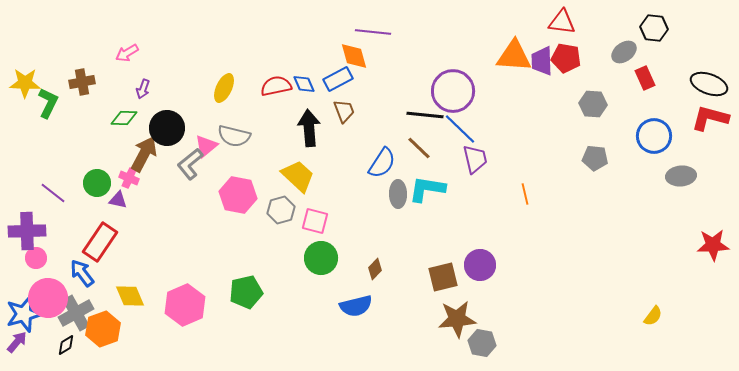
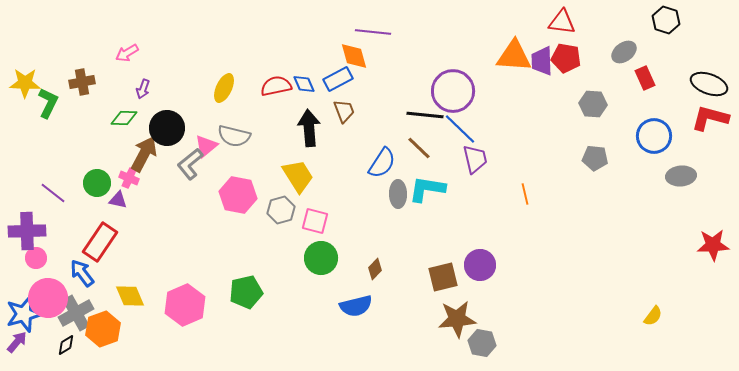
black hexagon at (654, 28): moved 12 px right, 8 px up; rotated 12 degrees clockwise
yellow trapezoid at (298, 176): rotated 15 degrees clockwise
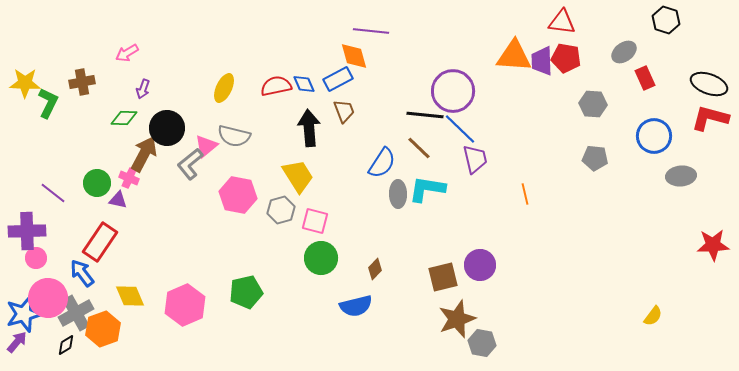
purple line at (373, 32): moved 2 px left, 1 px up
brown star at (457, 319): rotated 15 degrees counterclockwise
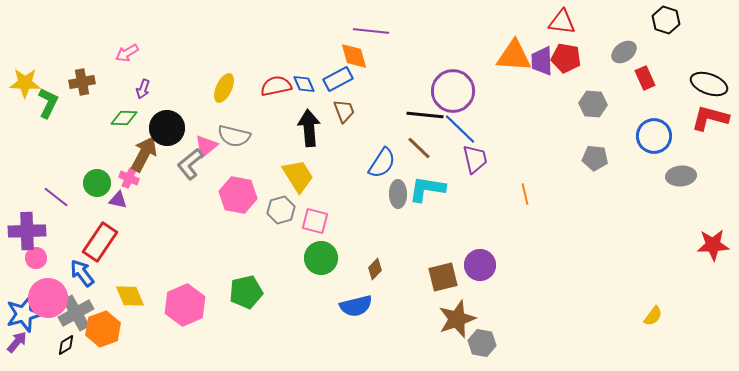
purple line at (53, 193): moved 3 px right, 4 px down
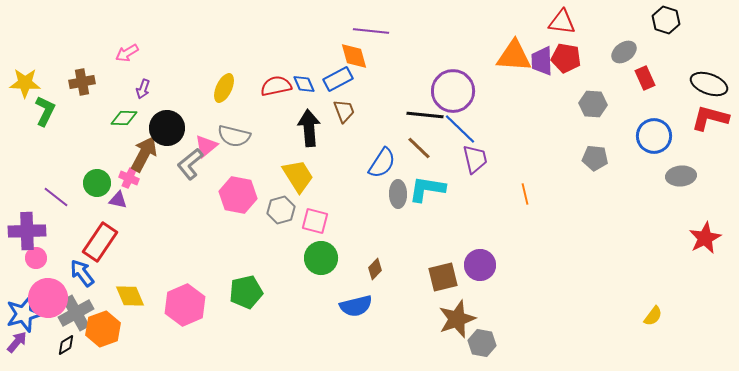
green L-shape at (48, 103): moved 3 px left, 8 px down
red star at (713, 245): moved 8 px left, 7 px up; rotated 24 degrees counterclockwise
